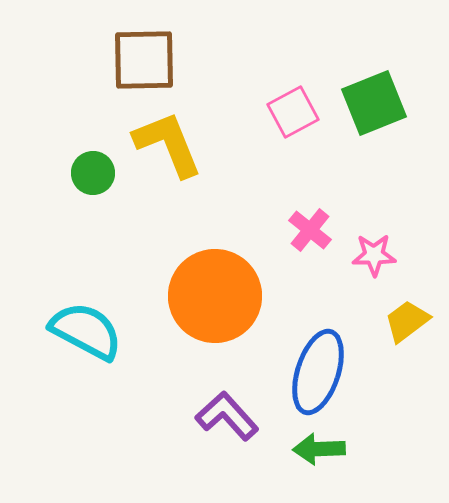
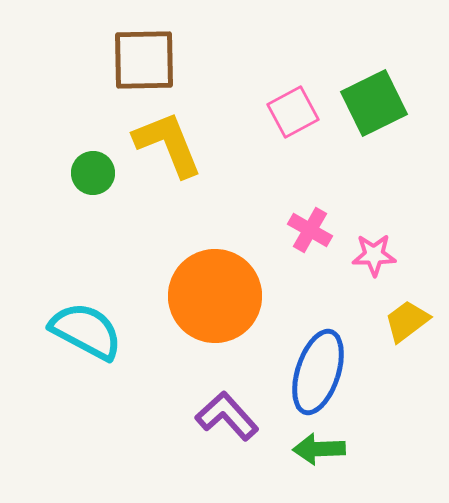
green square: rotated 4 degrees counterclockwise
pink cross: rotated 9 degrees counterclockwise
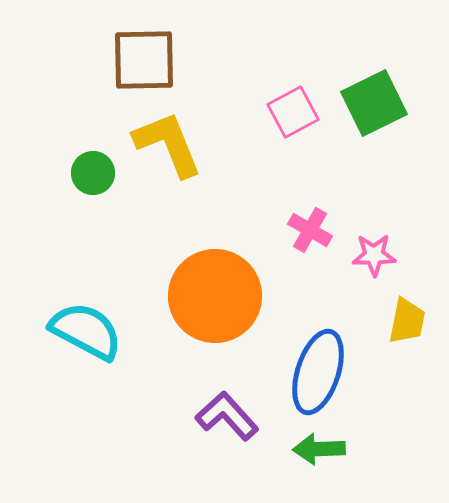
yellow trapezoid: rotated 138 degrees clockwise
